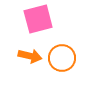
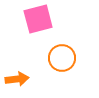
orange arrow: moved 13 px left, 23 px down; rotated 20 degrees counterclockwise
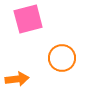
pink square: moved 10 px left
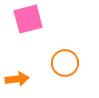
orange circle: moved 3 px right, 5 px down
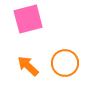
orange arrow: moved 11 px right, 13 px up; rotated 130 degrees counterclockwise
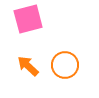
orange circle: moved 2 px down
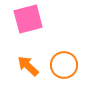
orange circle: moved 1 px left
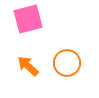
orange circle: moved 3 px right, 2 px up
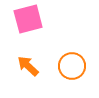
orange circle: moved 5 px right, 3 px down
